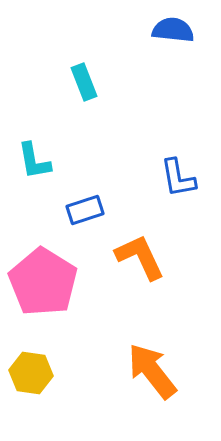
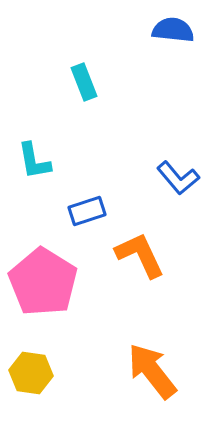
blue L-shape: rotated 30 degrees counterclockwise
blue rectangle: moved 2 px right, 1 px down
orange L-shape: moved 2 px up
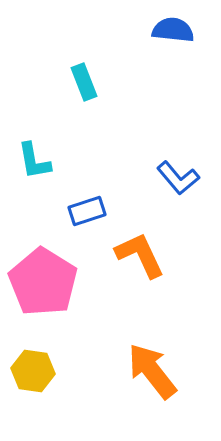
yellow hexagon: moved 2 px right, 2 px up
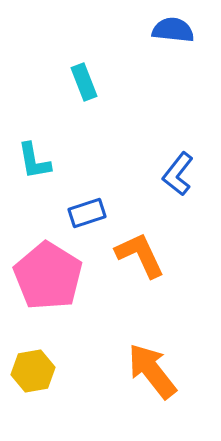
blue L-shape: moved 4 px up; rotated 78 degrees clockwise
blue rectangle: moved 2 px down
pink pentagon: moved 5 px right, 6 px up
yellow hexagon: rotated 18 degrees counterclockwise
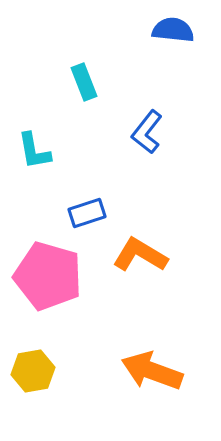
cyan L-shape: moved 10 px up
blue L-shape: moved 31 px left, 42 px up
orange L-shape: rotated 34 degrees counterclockwise
pink pentagon: rotated 16 degrees counterclockwise
orange arrow: rotated 32 degrees counterclockwise
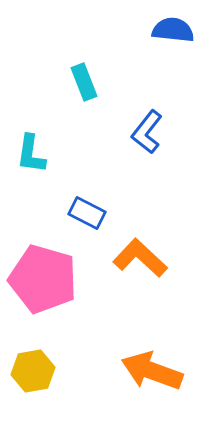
cyan L-shape: moved 3 px left, 3 px down; rotated 18 degrees clockwise
blue rectangle: rotated 45 degrees clockwise
orange L-shape: moved 3 px down; rotated 12 degrees clockwise
pink pentagon: moved 5 px left, 3 px down
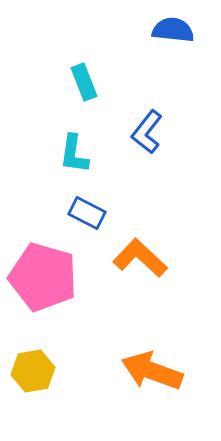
cyan L-shape: moved 43 px right
pink pentagon: moved 2 px up
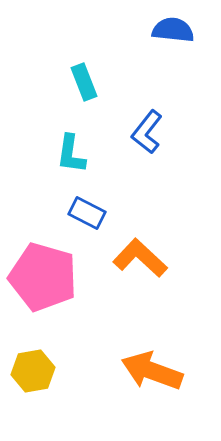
cyan L-shape: moved 3 px left
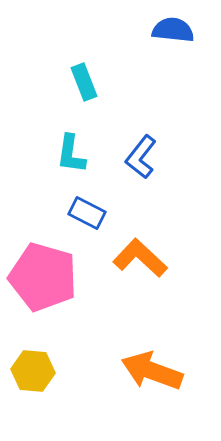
blue L-shape: moved 6 px left, 25 px down
yellow hexagon: rotated 15 degrees clockwise
